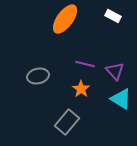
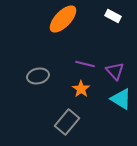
orange ellipse: moved 2 px left; rotated 8 degrees clockwise
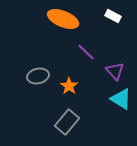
orange ellipse: rotated 68 degrees clockwise
purple line: moved 1 px right, 12 px up; rotated 30 degrees clockwise
orange star: moved 12 px left, 3 px up
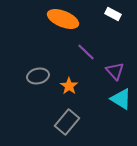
white rectangle: moved 2 px up
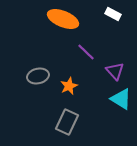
orange star: rotated 12 degrees clockwise
gray rectangle: rotated 15 degrees counterclockwise
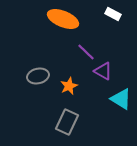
purple triangle: moved 12 px left; rotated 18 degrees counterclockwise
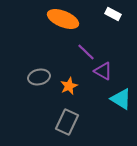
gray ellipse: moved 1 px right, 1 px down
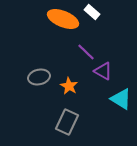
white rectangle: moved 21 px left, 2 px up; rotated 14 degrees clockwise
orange star: rotated 18 degrees counterclockwise
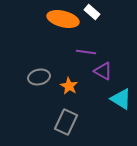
orange ellipse: rotated 8 degrees counterclockwise
purple line: rotated 36 degrees counterclockwise
gray rectangle: moved 1 px left
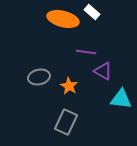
cyan triangle: rotated 25 degrees counterclockwise
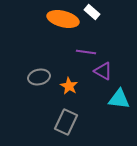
cyan triangle: moved 2 px left
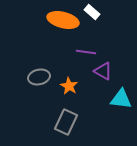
orange ellipse: moved 1 px down
cyan triangle: moved 2 px right
